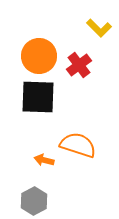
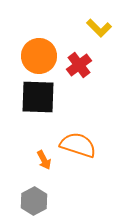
orange arrow: rotated 132 degrees counterclockwise
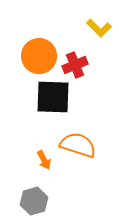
red cross: moved 4 px left; rotated 15 degrees clockwise
black square: moved 15 px right
gray hexagon: rotated 12 degrees clockwise
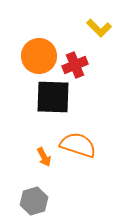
orange arrow: moved 3 px up
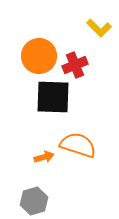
orange arrow: rotated 78 degrees counterclockwise
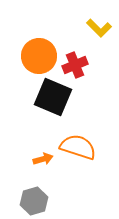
black square: rotated 21 degrees clockwise
orange semicircle: moved 2 px down
orange arrow: moved 1 px left, 2 px down
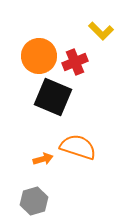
yellow L-shape: moved 2 px right, 3 px down
red cross: moved 3 px up
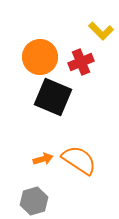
orange circle: moved 1 px right, 1 px down
red cross: moved 6 px right
orange semicircle: moved 1 px right, 13 px down; rotated 15 degrees clockwise
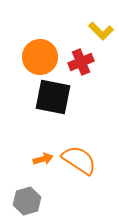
black square: rotated 12 degrees counterclockwise
gray hexagon: moved 7 px left
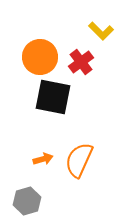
red cross: rotated 15 degrees counterclockwise
orange semicircle: rotated 99 degrees counterclockwise
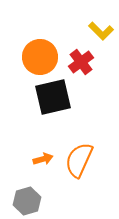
black square: rotated 24 degrees counterclockwise
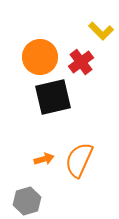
orange arrow: moved 1 px right
